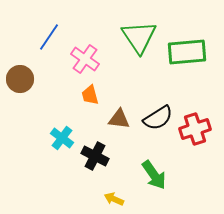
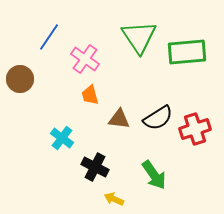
black cross: moved 11 px down
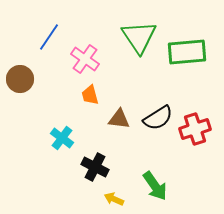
green arrow: moved 1 px right, 11 px down
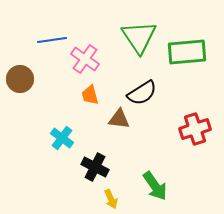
blue line: moved 3 px right, 3 px down; rotated 48 degrees clockwise
black semicircle: moved 16 px left, 25 px up
yellow arrow: moved 3 px left; rotated 138 degrees counterclockwise
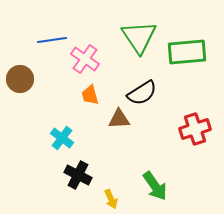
brown triangle: rotated 10 degrees counterclockwise
black cross: moved 17 px left, 8 px down
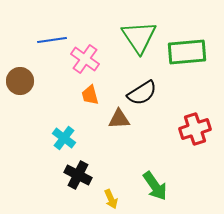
brown circle: moved 2 px down
cyan cross: moved 2 px right
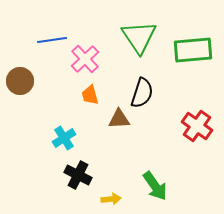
green rectangle: moved 6 px right, 2 px up
pink cross: rotated 12 degrees clockwise
black semicircle: rotated 40 degrees counterclockwise
red cross: moved 2 px right, 3 px up; rotated 36 degrees counterclockwise
cyan cross: rotated 20 degrees clockwise
yellow arrow: rotated 72 degrees counterclockwise
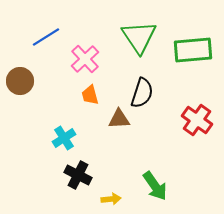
blue line: moved 6 px left, 3 px up; rotated 24 degrees counterclockwise
red cross: moved 6 px up
